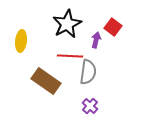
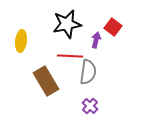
black star: rotated 16 degrees clockwise
brown rectangle: rotated 24 degrees clockwise
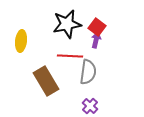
red square: moved 16 px left
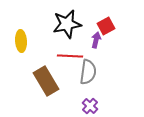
red square: moved 9 px right, 1 px up; rotated 24 degrees clockwise
yellow ellipse: rotated 10 degrees counterclockwise
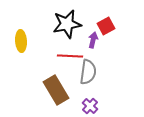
purple arrow: moved 3 px left
brown rectangle: moved 10 px right, 9 px down
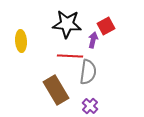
black star: rotated 16 degrees clockwise
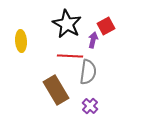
black star: rotated 24 degrees clockwise
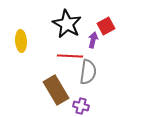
purple cross: moved 9 px left; rotated 28 degrees counterclockwise
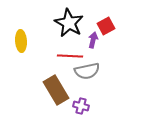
black star: moved 2 px right, 1 px up
gray semicircle: moved 1 px left, 1 px up; rotated 70 degrees clockwise
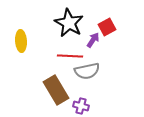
red square: moved 1 px right, 1 px down
purple arrow: rotated 21 degrees clockwise
